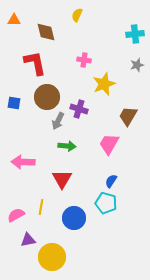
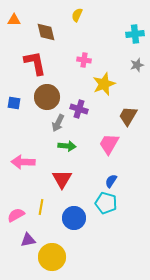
gray arrow: moved 2 px down
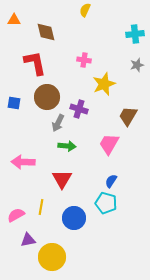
yellow semicircle: moved 8 px right, 5 px up
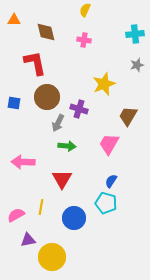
pink cross: moved 20 px up
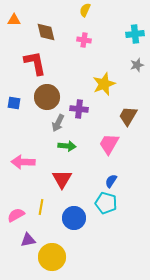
purple cross: rotated 12 degrees counterclockwise
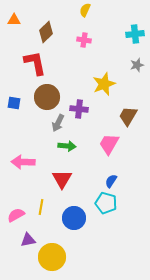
brown diamond: rotated 60 degrees clockwise
